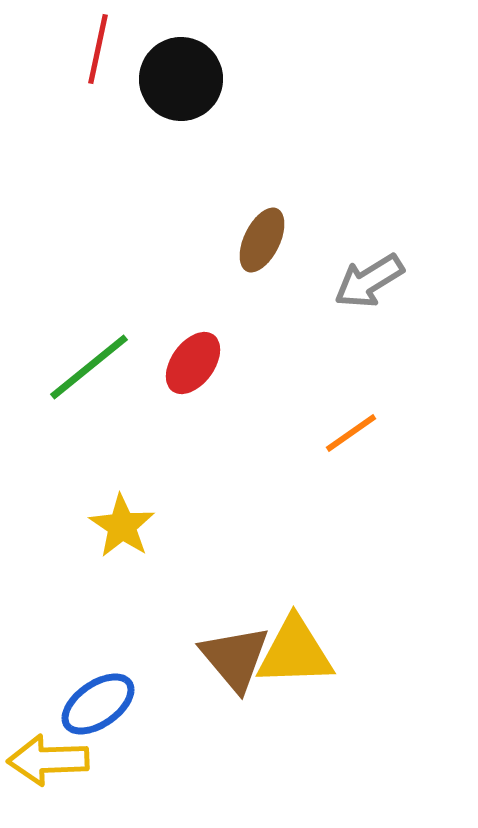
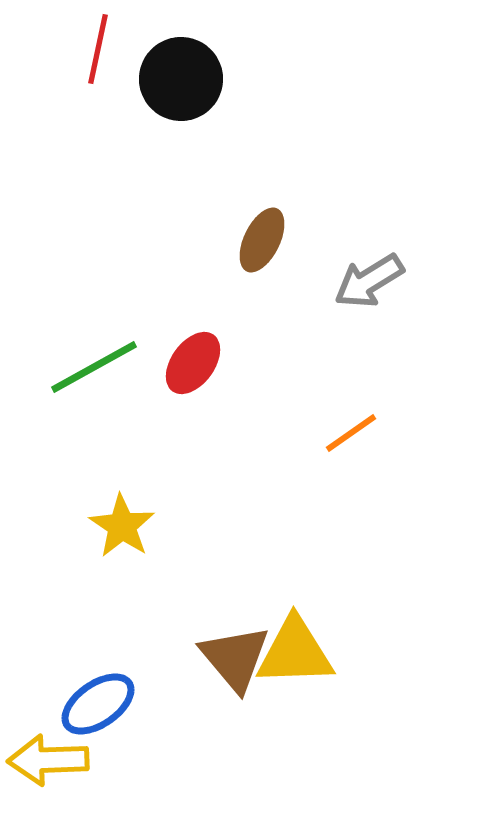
green line: moved 5 px right; rotated 10 degrees clockwise
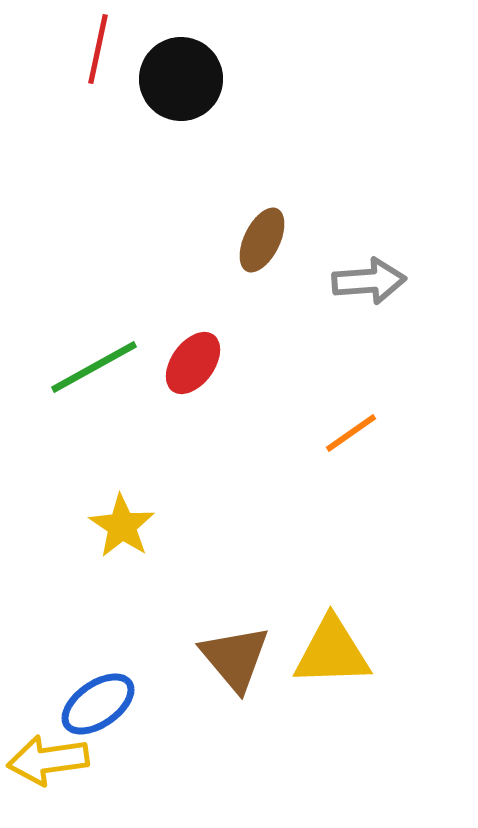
gray arrow: rotated 152 degrees counterclockwise
yellow triangle: moved 37 px right
yellow arrow: rotated 6 degrees counterclockwise
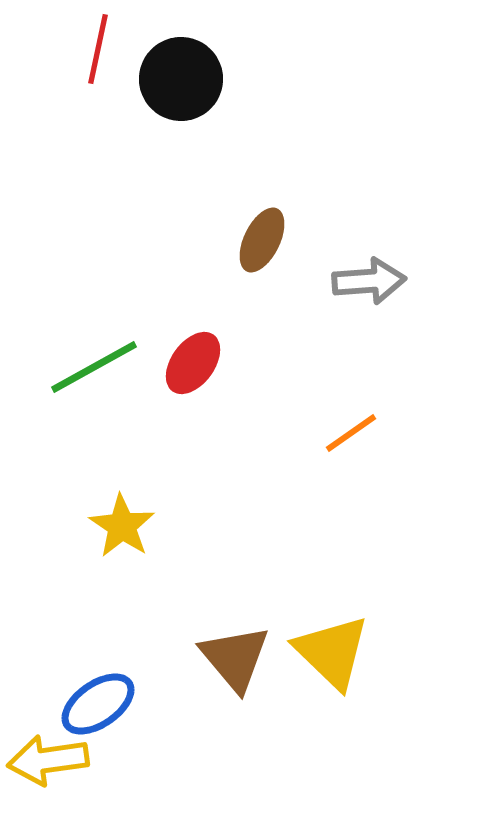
yellow triangle: rotated 46 degrees clockwise
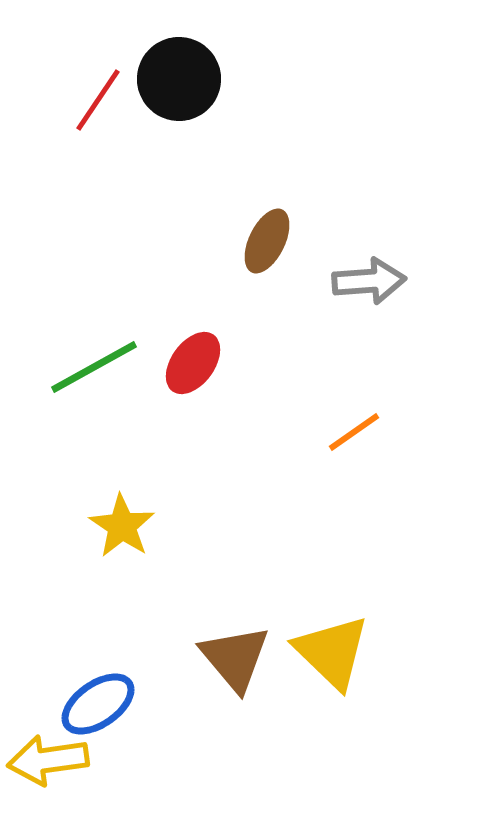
red line: moved 51 px down; rotated 22 degrees clockwise
black circle: moved 2 px left
brown ellipse: moved 5 px right, 1 px down
orange line: moved 3 px right, 1 px up
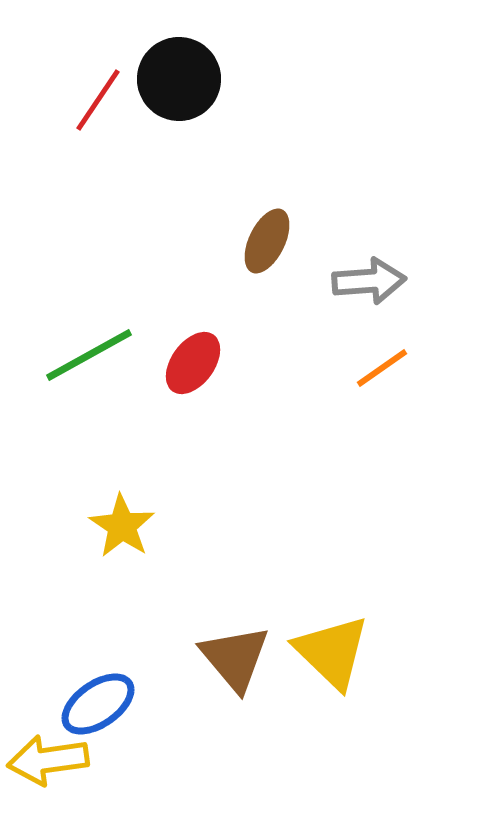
green line: moved 5 px left, 12 px up
orange line: moved 28 px right, 64 px up
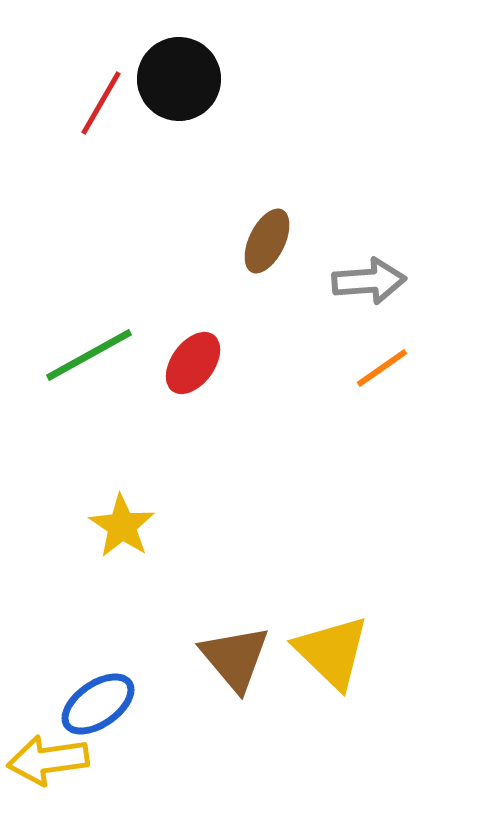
red line: moved 3 px right, 3 px down; rotated 4 degrees counterclockwise
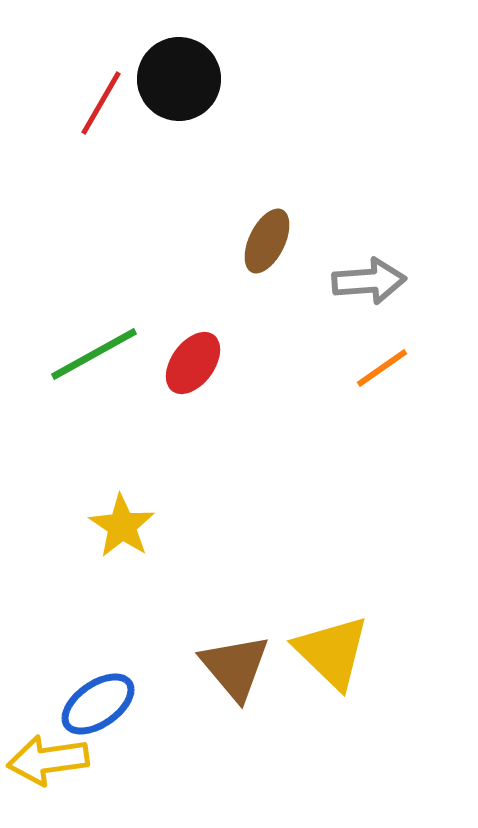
green line: moved 5 px right, 1 px up
brown triangle: moved 9 px down
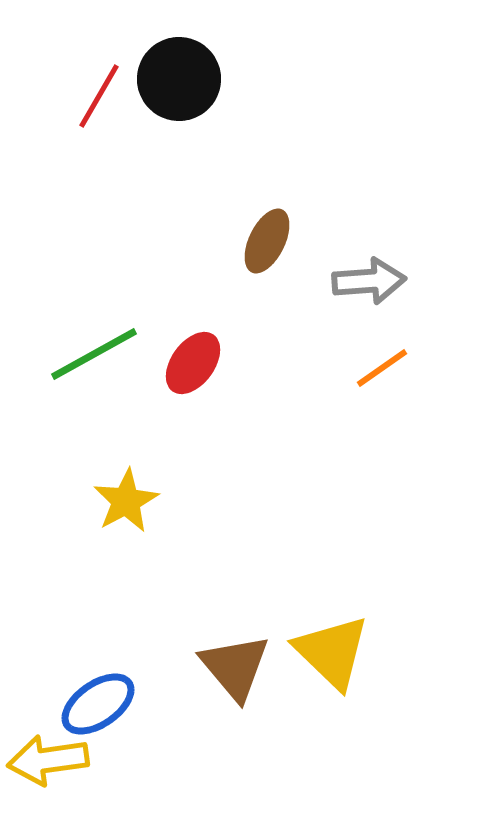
red line: moved 2 px left, 7 px up
yellow star: moved 4 px right, 25 px up; rotated 10 degrees clockwise
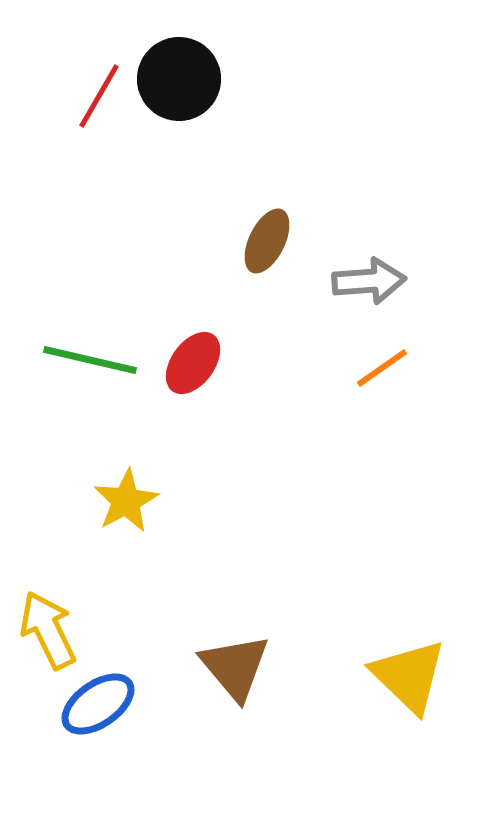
green line: moved 4 px left, 6 px down; rotated 42 degrees clockwise
yellow triangle: moved 77 px right, 24 px down
yellow arrow: moved 130 px up; rotated 72 degrees clockwise
